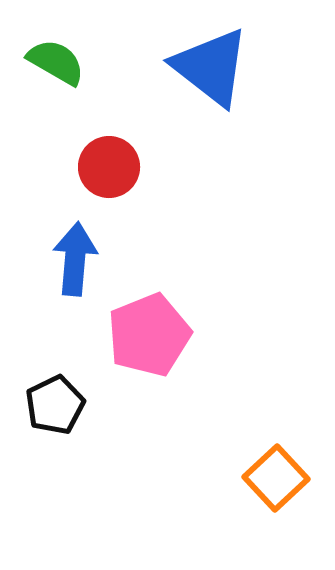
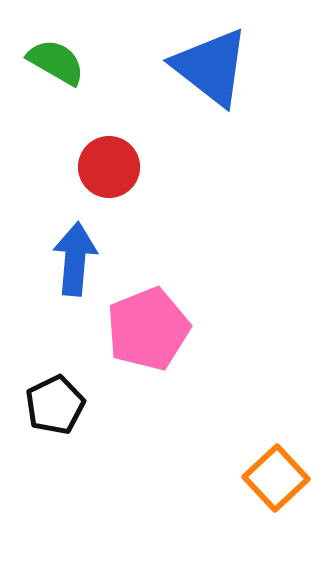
pink pentagon: moved 1 px left, 6 px up
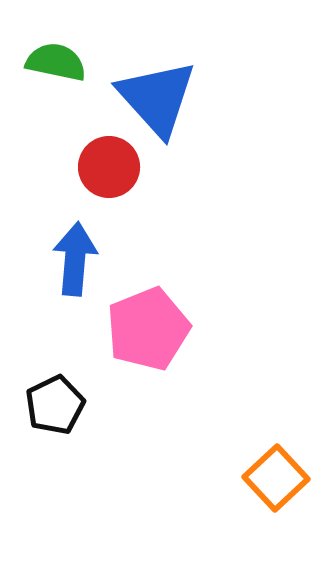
green semicircle: rotated 18 degrees counterclockwise
blue triangle: moved 54 px left, 31 px down; rotated 10 degrees clockwise
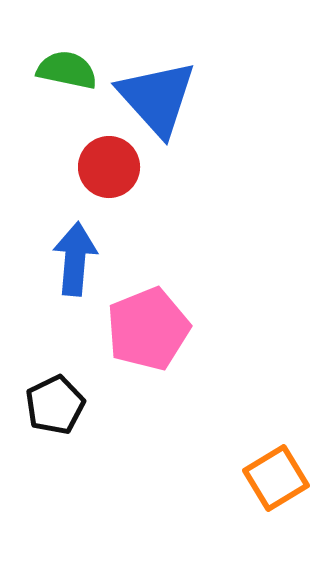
green semicircle: moved 11 px right, 8 px down
orange square: rotated 12 degrees clockwise
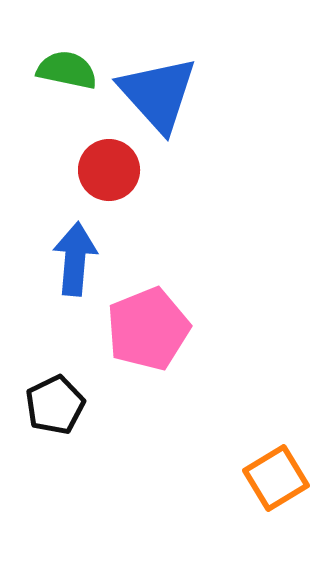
blue triangle: moved 1 px right, 4 px up
red circle: moved 3 px down
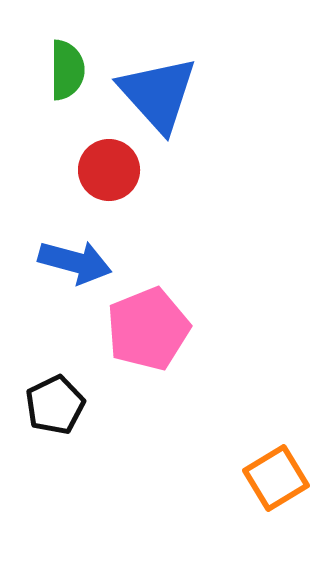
green semicircle: rotated 78 degrees clockwise
blue arrow: moved 3 px down; rotated 100 degrees clockwise
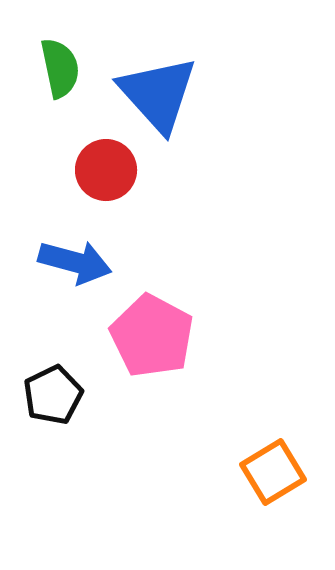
green semicircle: moved 7 px left, 2 px up; rotated 12 degrees counterclockwise
red circle: moved 3 px left
pink pentagon: moved 4 px right, 7 px down; rotated 22 degrees counterclockwise
black pentagon: moved 2 px left, 10 px up
orange square: moved 3 px left, 6 px up
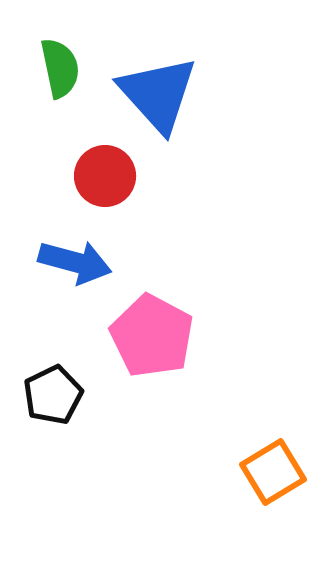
red circle: moved 1 px left, 6 px down
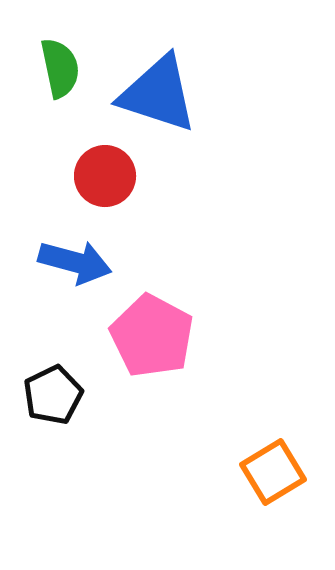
blue triangle: rotated 30 degrees counterclockwise
